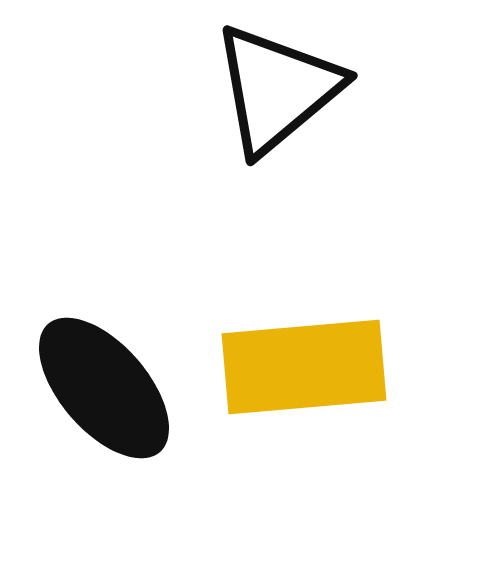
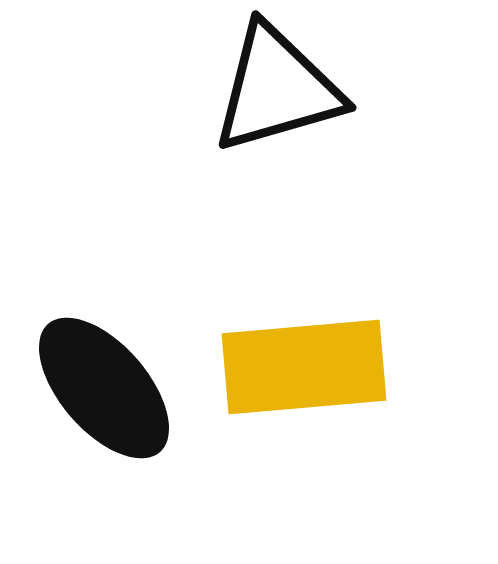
black triangle: rotated 24 degrees clockwise
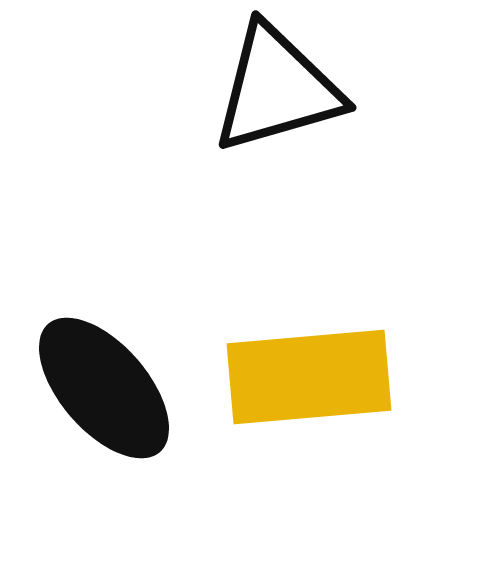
yellow rectangle: moved 5 px right, 10 px down
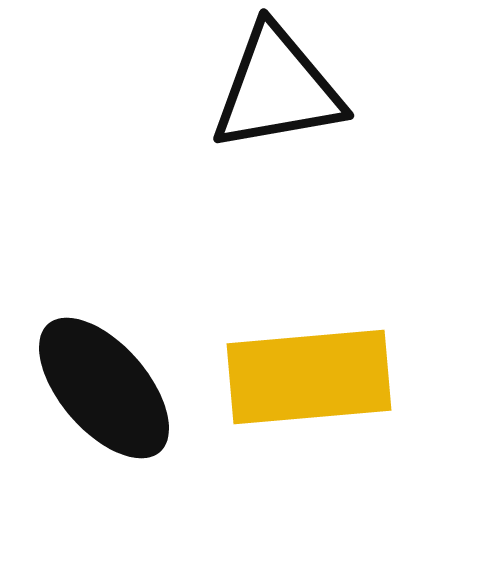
black triangle: rotated 6 degrees clockwise
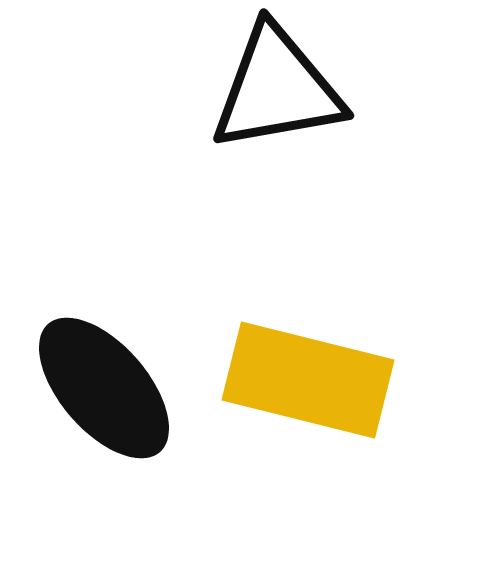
yellow rectangle: moved 1 px left, 3 px down; rotated 19 degrees clockwise
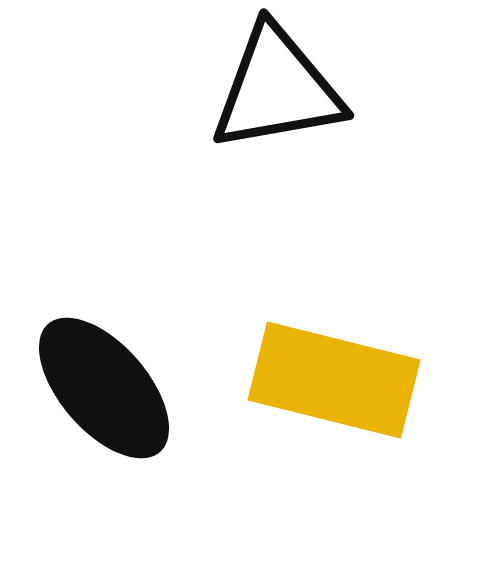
yellow rectangle: moved 26 px right
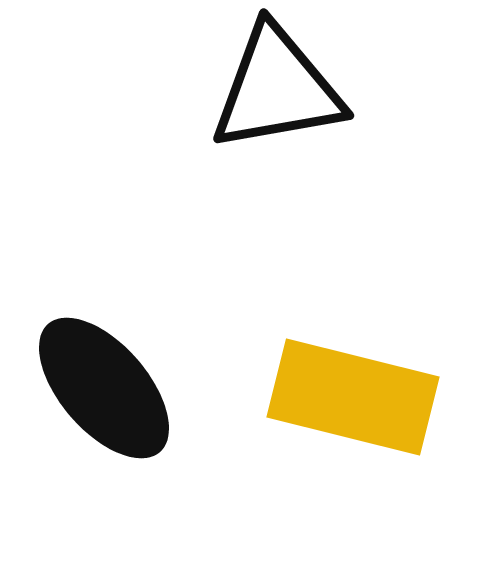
yellow rectangle: moved 19 px right, 17 px down
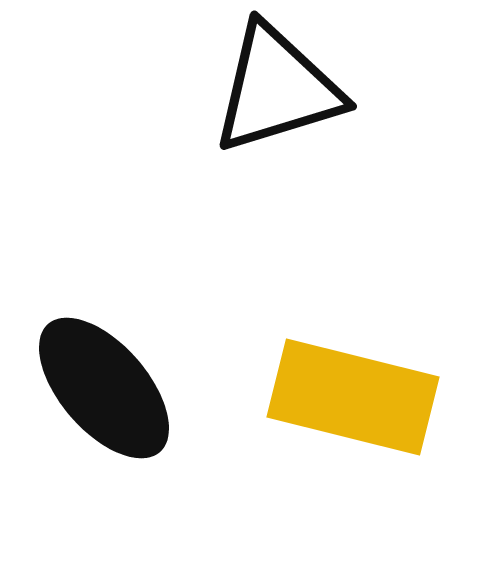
black triangle: rotated 7 degrees counterclockwise
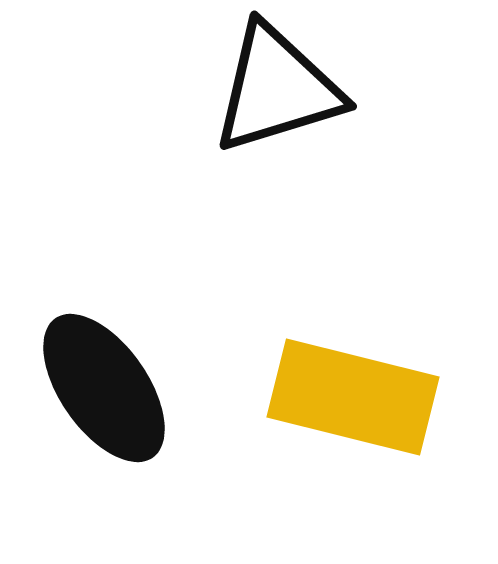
black ellipse: rotated 6 degrees clockwise
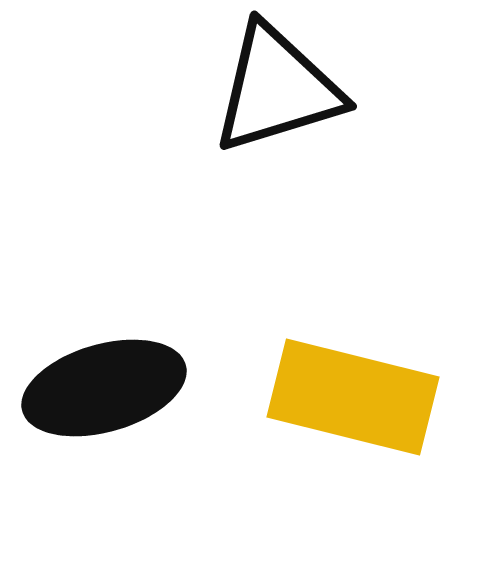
black ellipse: rotated 71 degrees counterclockwise
